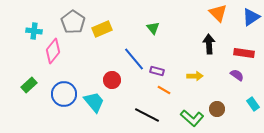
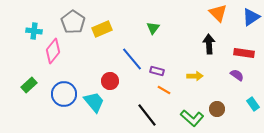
green triangle: rotated 16 degrees clockwise
blue line: moved 2 px left
red circle: moved 2 px left, 1 px down
black line: rotated 25 degrees clockwise
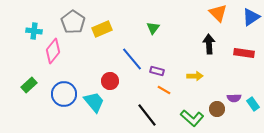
purple semicircle: moved 3 px left, 23 px down; rotated 144 degrees clockwise
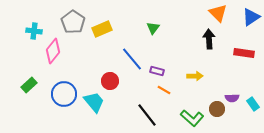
black arrow: moved 5 px up
purple semicircle: moved 2 px left
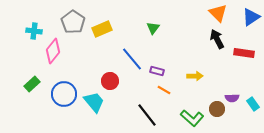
black arrow: moved 8 px right; rotated 24 degrees counterclockwise
green rectangle: moved 3 px right, 1 px up
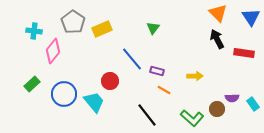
blue triangle: rotated 30 degrees counterclockwise
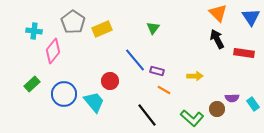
blue line: moved 3 px right, 1 px down
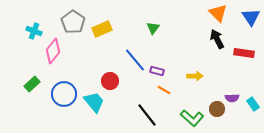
cyan cross: rotated 14 degrees clockwise
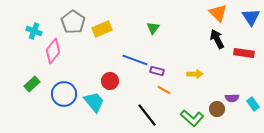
blue line: rotated 30 degrees counterclockwise
yellow arrow: moved 2 px up
